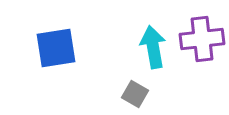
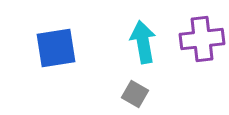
cyan arrow: moved 10 px left, 5 px up
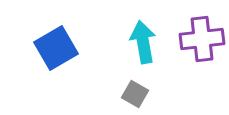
blue square: rotated 21 degrees counterclockwise
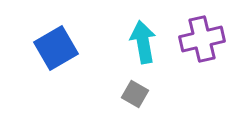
purple cross: rotated 6 degrees counterclockwise
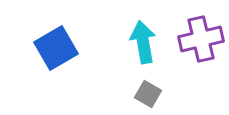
purple cross: moved 1 px left
gray square: moved 13 px right
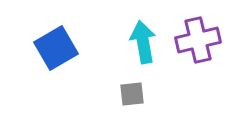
purple cross: moved 3 px left, 1 px down
gray square: moved 16 px left; rotated 36 degrees counterclockwise
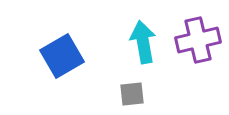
blue square: moved 6 px right, 8 px down
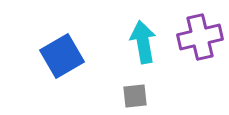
purple cross: moved 2 px right, 3 px up
gray square: moved 3 px right, 2 px down
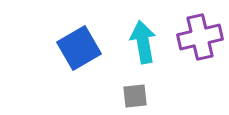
blue square: moved 17 px right, 8 px up
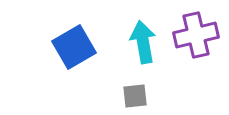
purple cross: moved 4 px left, 2 px up
blue square: moved 5 px left, 1 px up
